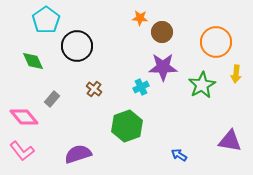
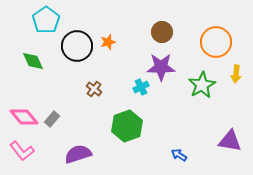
orange star: moved 32 px left, 24 px down; rotated 21 degrees counterclockwise
purple star: moved 2 px left
gray rectangle: moved 20 px down
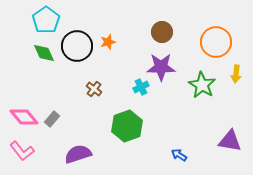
green diamond: moved 11 px right, 8 px up
green star: rotated 12 degrees counterclockwise
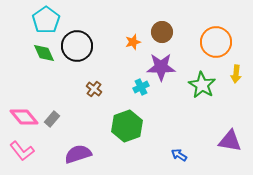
orange star: moved 25 px right
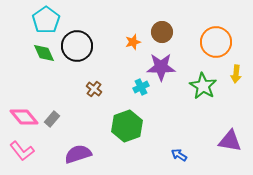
green star: moved 1 px right, 1 px down
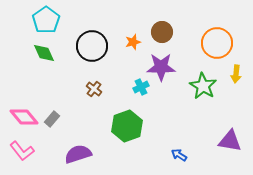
orange circle: moved 1 px right, 1 px down
black circle: moved 15 px right
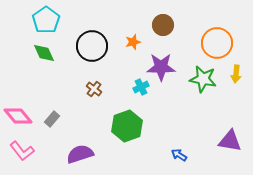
brown circle: moved 1 px right, 7 px up
green star: moved 7 px up; rotated 20 degrees counterclockwise
pink diamond: moved 6 px left, 1 px up
purple semicircle: moved 2 px right
